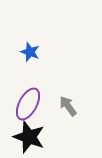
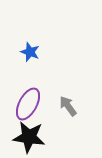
black star: rotated 12 degrees counterclockwise
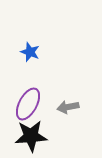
gray arrow: moved 1 px down; rotated 65 degrees counterclockwise
black star: moved 2 px right, 1 px up; rotated 12 degrees counterclockwise
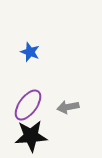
purple ellipse: moved 1 px down; rotated 8 degrees clockwise
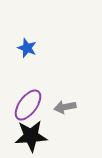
blue star: moved 3 px left, 4 px up
gray arrow: moved 3 px left
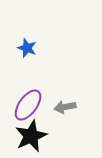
black star: rotated 20 degrees counterclockwise
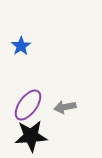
blue star: moved 6 px left, 2 px up; rotated 18 degrees clockwise
black star: rotated 20 degrees clockwise
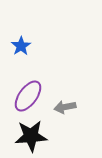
purple ellipse: moved 9 px up
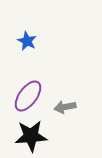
blue star: moved 6 px right, 5 px up; rotated 12 degrees counterclockwise
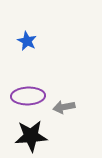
purple ellipse: rotated 52 degrees clockwise
gray arrow: moved 1 px left
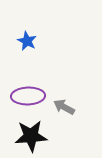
gray arrow: rotated 40 degrees clockwise
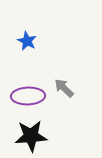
gray arrow: moved 19 px up; rotated 15 degrees clockwise
